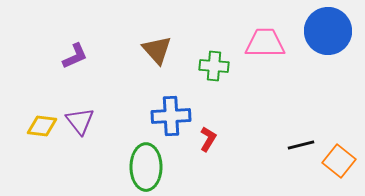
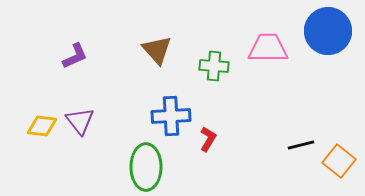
pink trapezoid: moved 3 px right, 5 px down
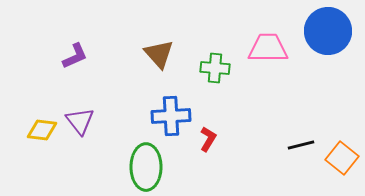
brown triangle: moved 2 px right, 4 px down
green cross: moved 1 px right, 2 px down
yellow diamond: moved 4 px down
orange square: moved 3 px right, 3 px up
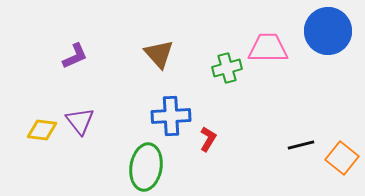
green cross: moved 12 px right; rotated 20 degrees counterclockwise
green ellipse: rotated 9 degrees clockwise
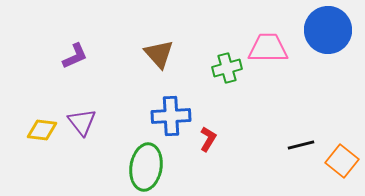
blue circle: moved 1 px up
purple triangle: moved 2 px right, 1 px down
orange square: moved 3 px down
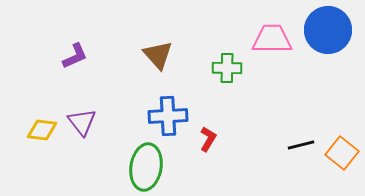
pink trapezoid: moved 4 px right, 9 px up
brown triangle: moved 1 px left, 1 px down
green cross: rotated 16 degrees clockwise
blue cross: moved 3 px left
orange square: moved 8 px up
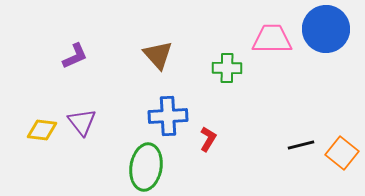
blue circle: moved 2 px left, 1 px up
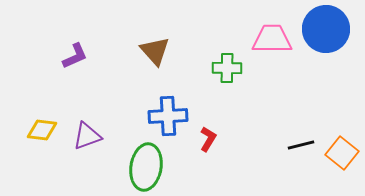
brown triangle: moved 3 px left, 4 px up
purple triangle: moved 5 px right, 14 px down; rotated 48 degrees clockwise
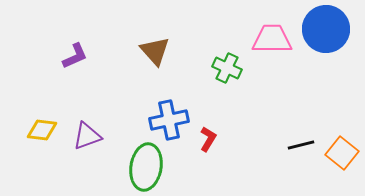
green cross: rotated 24 degrees clockwise
blue cross: moved 1 px right, 4 px down; rotated 9 degrees counterclockwise
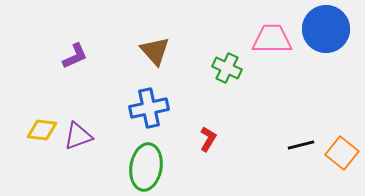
blue cross: moved 20 px left, 12 px up
purple triangle: moved 9 px left
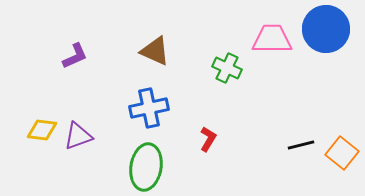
brown triangle: rotated 24 degrees counterclockwise
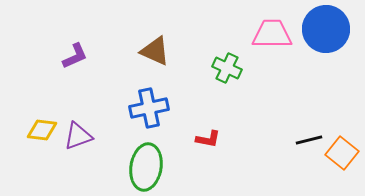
pink trapezoid: moved 5 px up
red L-shape: rotated 70 degrees clockwise
black line: moved 8 px right, 5 px up
